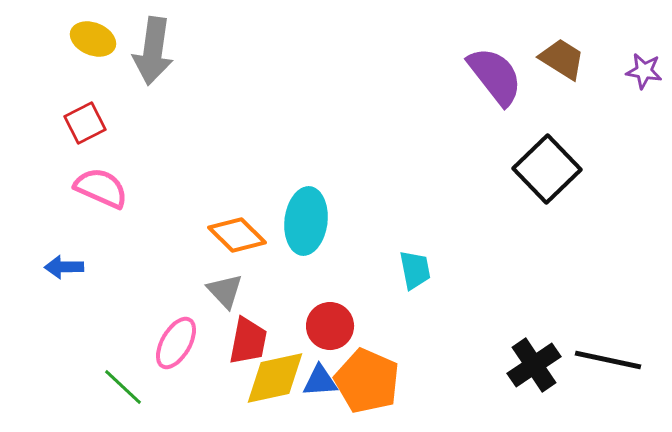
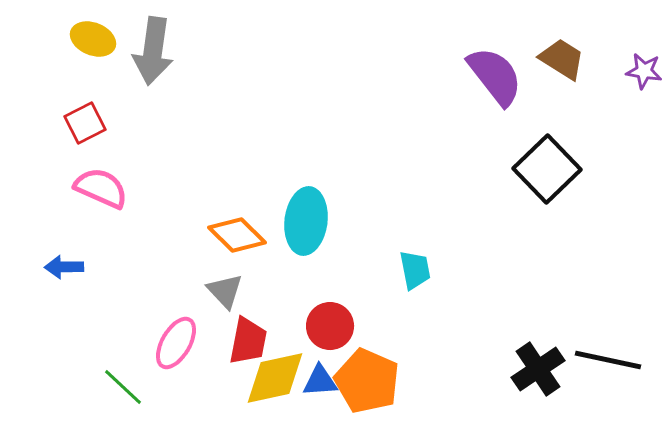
black cross: moved 4 px right, 4 px down
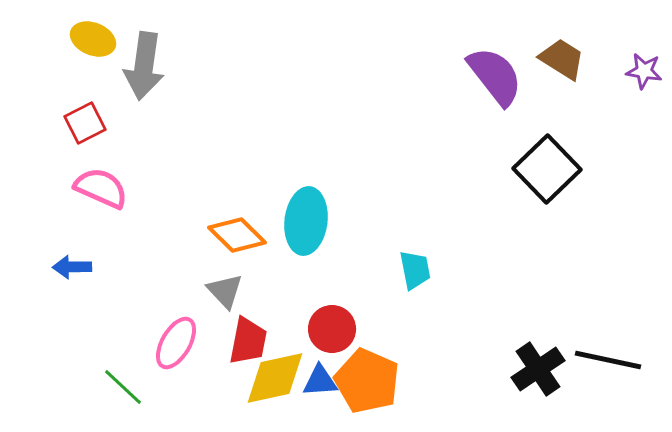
gray arrow: moved 9 px left, 15 px down
blue arrow: moved 8 px right
red circle: moved 2 px right, 3 px down
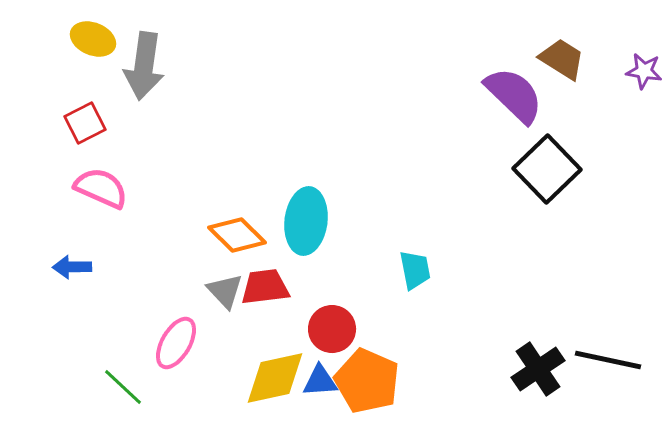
purple semicircle: moved 19 px right, 19 px down; rotated 8 degrees counterclockwise
red trapezoid: moved 17 px right, 54 px up; rotated 108 degrees counterclockwise
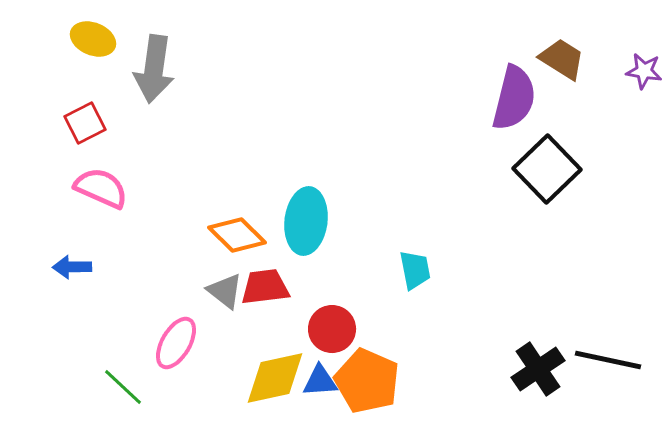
gray arrow: moved 10 px right, 3 px down
purple semicircle: moved 3 px down; rotated 60 degrees clockwise
gray triangle: rotated 9 degrees counterclockwise
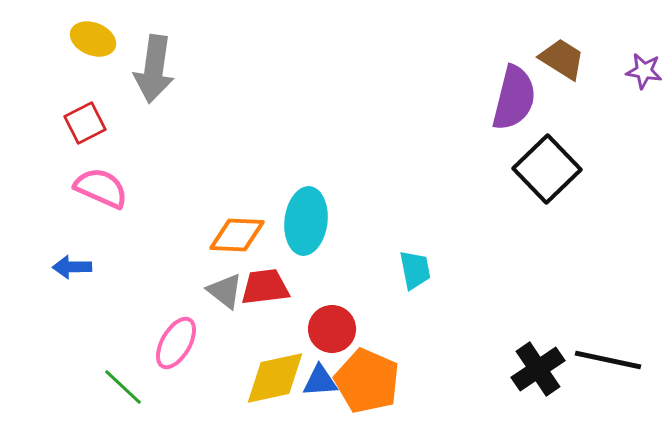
orange diamond: rotated 42 degrees counterclockwise
